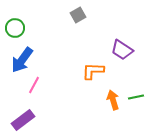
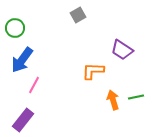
purple rectangle: rotated 15 degrees counterclockwise
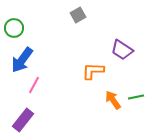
green circle: moved 1 px left
orange arrow: rotated 18 degrees counterclockwise
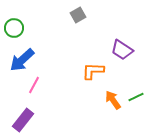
blue arrow: rotated 12 degrees clockwise
green line: rotated 14 degrees counterclockwise
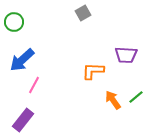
gray square: moved 5 px right, 2 px up
green circle: moved 6 px up
purple trapezoid: moved 4 px right, 5 px down; rotated 30 degrees counterclockwise
green line: rotated 14 degrees counterclockwise
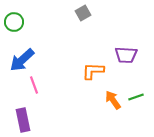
pink line: rotated 48 degrees counterclockwise
green line: rotated 21 degrees clockwise
purple rectangle: rotated 50 degrees counterclockwise
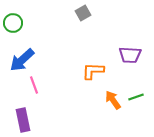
green circle: moved 1 px left, 1 px down
purple trapezoid: moved 4 px right
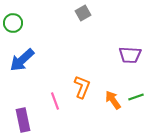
orange L-shape: moved 11 px left, 16 px down; rotated 110 degrees clockwise
pink line: moved 21 px right, 16 px down
